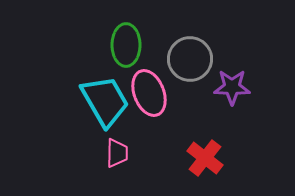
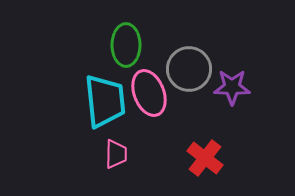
gray circle: moved 1 px left, 10 px down
cyan trapezoid: rotated 24 degrees clockwise
pink trapezoid: moved 1 px left, 1 px down
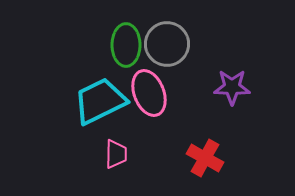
gray circle: moved 22 px left, 25 px up
cyan trapezoid: moved 5 px left; rotated 110 degrees counterclockwise
red cross: rotated 9 degrees counterclockwise
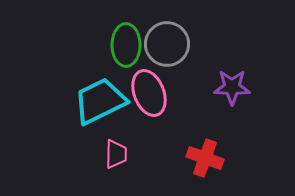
red cross: rotated 9 degrees counterclockwise
